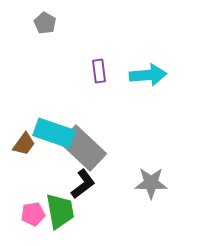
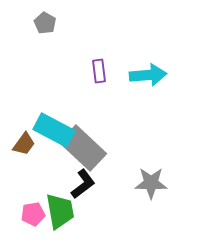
cyan rectangle: moved 3 px up; rotated 9 degrees clockwise
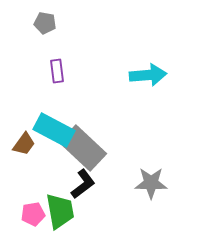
gray pentagon: rotated 20 degrees counterclockwise
purple rectangle: moved 42 px left
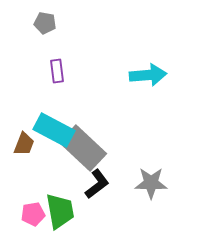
brown trapezoid: rotated 15 degrees counterclockwise
black L-shape: moved 14 px right
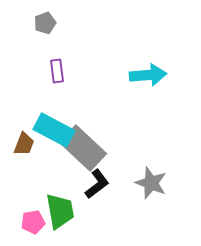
gray pentagon: rotated 30 degrees counterclockwise
gray star: rotated 20 degrees clockwise
pink pentagon: moved 8 px down
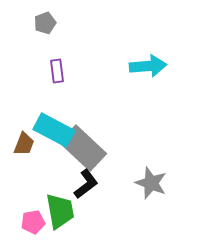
cyan arrow: moved 9 px up
black L-shape: moved 11 px left
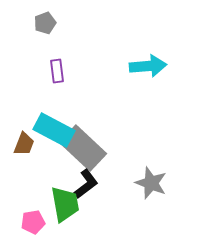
green trapezoid: moved 5 px right, 7 px up
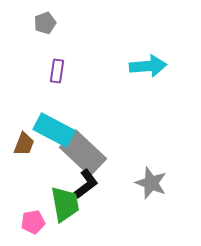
purple rectangle: rotated 15 degrees clockwise
gray rectangle: moved 5 px down
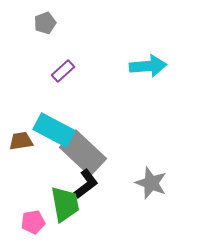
purple rectangle: moved 6 px right; rotated 40 degrees clockwise
brown trapezoid: moved 3 px left, 3 px up; rotated 120 degrees counterclockwise
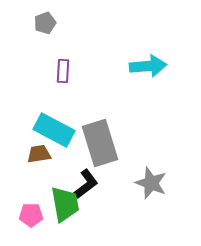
purple rectangle: rotated 45 degrees counterclockwise
brown trapezoid: moved 18 px right, 13 px down
gray rectangle: moved 17 px right, 10 px up; rotated 30 degrees clockwise
pink pentagon: moved 2 px left, 7 px up; rotated 10 degrees clockwise
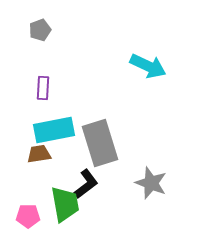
gray pentagon: moved 5 px left, 7 px down
cyan arrow: rotated 30 degrees clockwise
purple rectangle: moved 20 px left, 17 px down
cyan rectangle: rotated 39 degrees counterclockwise
pink pentagon: moved 3 px left, 1 px down
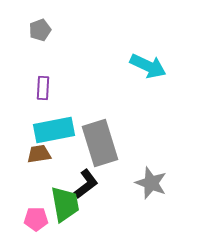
pink pentagon: moved 8 px right, 3 px down
